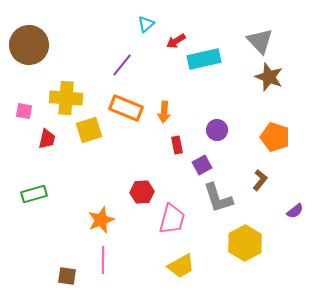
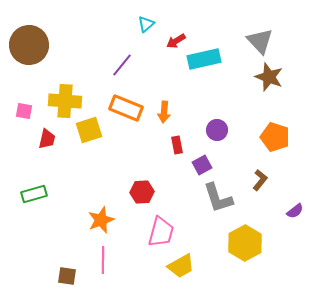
yellow cross: moved 1 px left, 3 px down
pink trapezoid: moved 11 px left, 13 px down
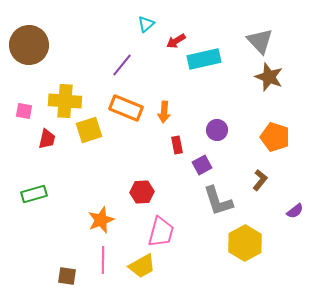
gray L-shape: moved 3 px down
yellow trapezoid: moved 39 px left
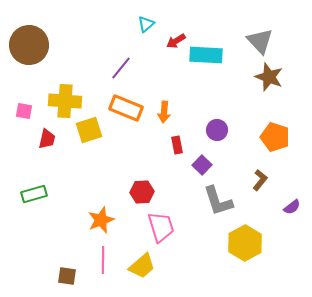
cyan rectangle: moved 2 px right, 4 px up; rotated 16 degrees clockwise
purple line: moved 1 px left, 3 px down
purple square: rotated 18 degrees counterclockwise
purple semicircle: moved 3 px left, 4 px up
pink trapezoid: moved 5 px up; rotated 32 degrees counterclockwise
yellow trapezoid: rotated 12 degrees counterclockwise
